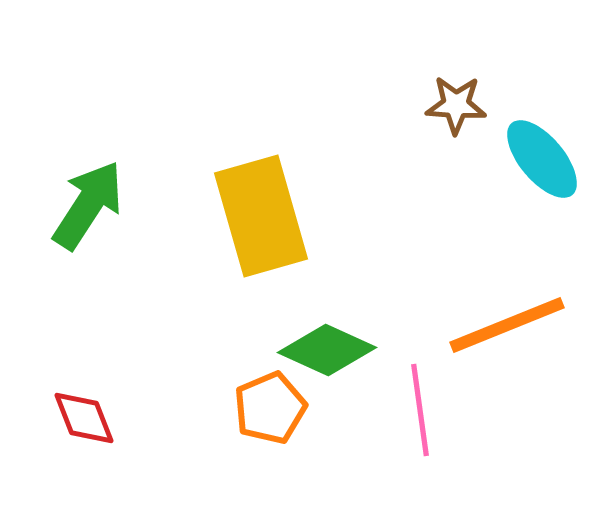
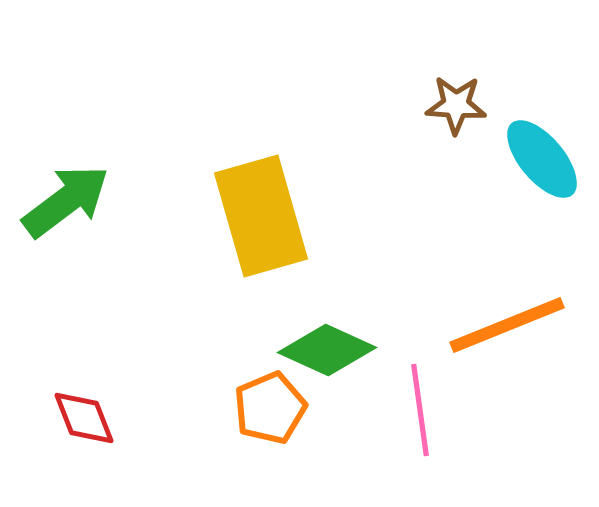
green arrow: moved 22 px left, 4 px up; rotated 20 degrees clockwise
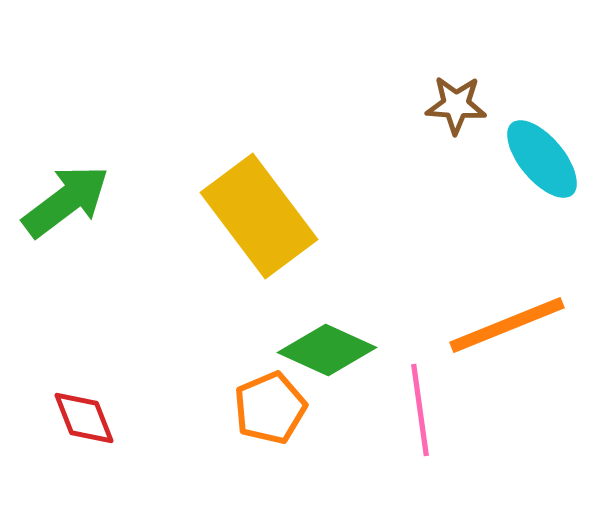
yellow rectangle: moved 2 px left; rotated 21 degrees counterclockwise
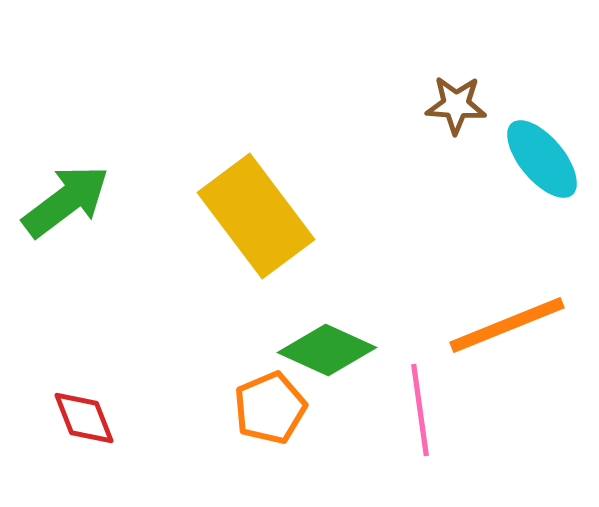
yellow rectangle: moved 3 px left
